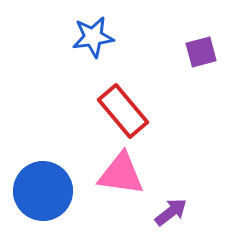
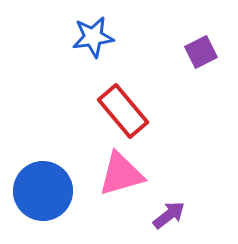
purple square: rotated 12 degrees counterclockwise
pink triangle: rotated 24 degrees counterclockwise
purple arrow: moved 2 px left, 3 px down
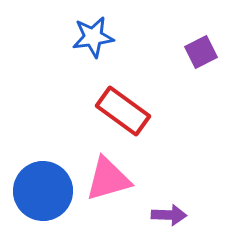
red rectangle: rotated 14 degrees counterclockwise
pink triangle: moved 13 px left, 5 px down
purple arrow: rotated 40 degrees clockwise
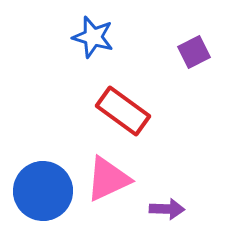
blue star: rotated 24 degrees clockwise
purple square: moved 7 px left
pink triangle: rotated 9 degrees counterclockwise
purple arrow: moved 2 px left, 6 px up
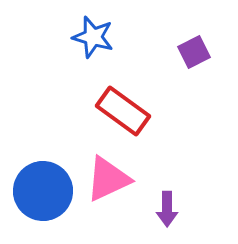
purple arrow: rotated 88 degrees clockwise
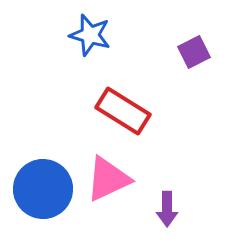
blue star: moved 3 px left, 2 px up
red rectangle: rotated 4 degrees counterclockwise
blue circle: moved 2 px up
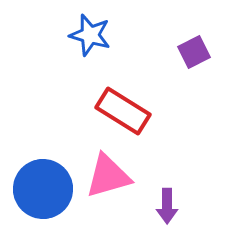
pink triangle: moved 3 px up; rotated 9 degrees clockwise
purple arrow: moved 3 px up
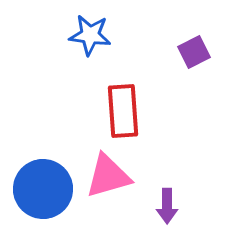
blue star: rotated 9 degrees counterclockwise
red rectangle: rotated 54 degrees clockwise
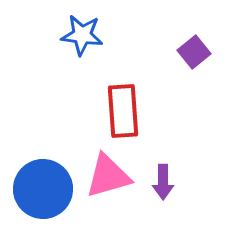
blue star: moved 8 px left
purple square: rotated 12 degrees counterclockwise
purple arrow: moved 4 px left, 24 px up
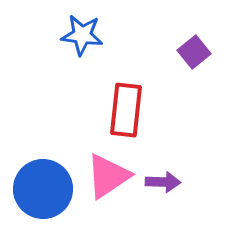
red rectangle: moved 3 px right, 1 px up; rotated 10 degrees clockwise
pink triangle: rotated 18 degrees counterclockwise
purple arrow: rotated 88 degrees counterclockwise
